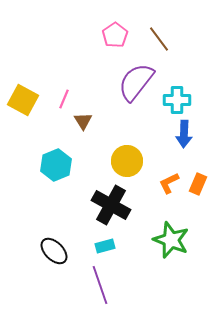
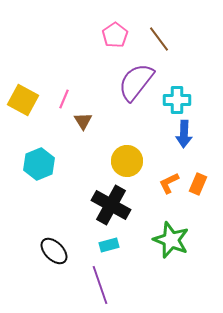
cyan hexagon: moved 17 px left, 1 px up
cyan rectangle: moved 4 px right, 1 px up
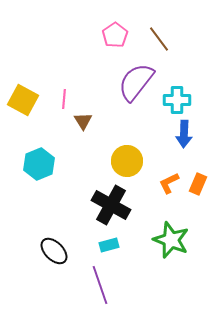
pink line: rotated 18 degrees counterclockwise
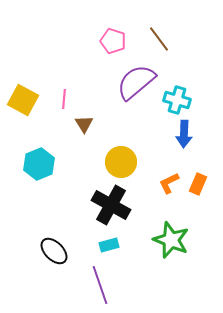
pink pentagon: moved 2 px left, 6 px down; rotated 20 degrees counterclockwise
purple semicircle: rotated 12 degrees clockwise
cyan cross: rotated 16 degrees clockwise
brown triangle: moved 1 px right, 3 px down
yellow circle: moved 6 px left, 1 px down
